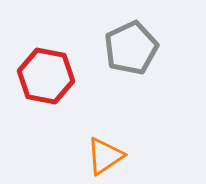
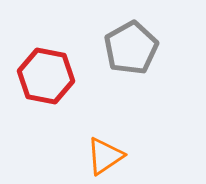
gray pentagon: rotated 4 degrees counterclockwise
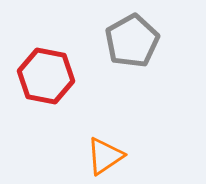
gray pentagon: moved 1 px right, 7 px up
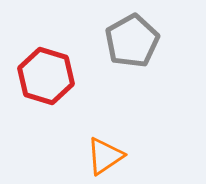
red hexagon: rotated 6 degrees clockwise
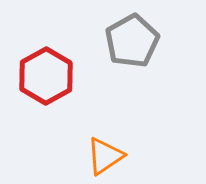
red hexagon: rotated 14 degrees clockwise
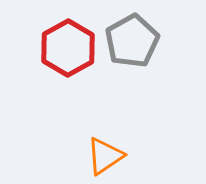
red hexagon: moved 22 px right, 28 px up
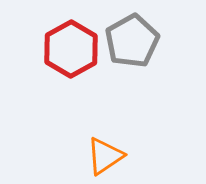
red hexagon: moved 3 px right, 1 px down
